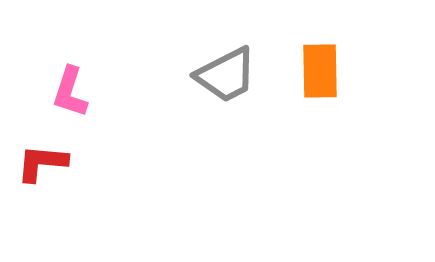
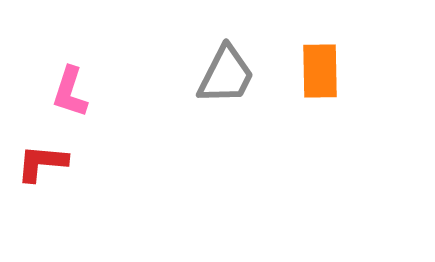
gray trapezoid: rotated 36 degrees counterclockwise
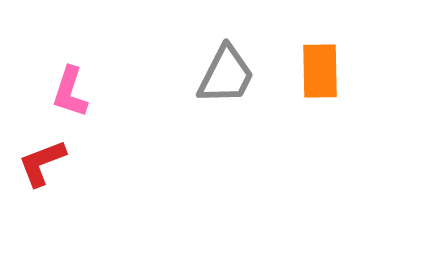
red L-shape: rotated 26 degrees counterclockwise
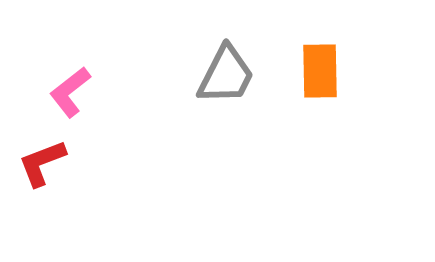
pink L-shape: rotated 34 degrees clockwise
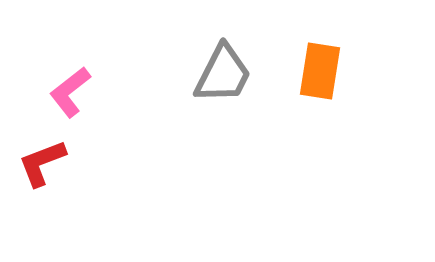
orange rectangle: rotated 10 degrees clockwise
gray trapezoid: moved 3 px left, 1 px up
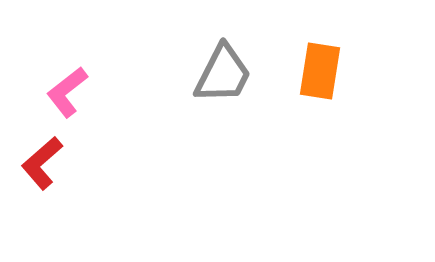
pink L-shape: moved 3 px left
red L-shape: rotated 20 degrees counterclockwise
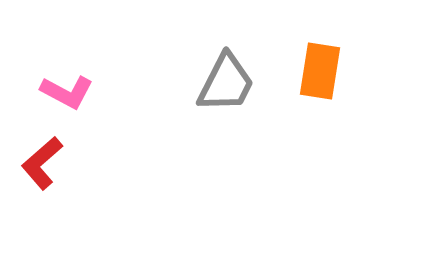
gray trapezoid: moved 3 px right, 9 px down
pink L-shape: rotated 114 degrees counterclockwise
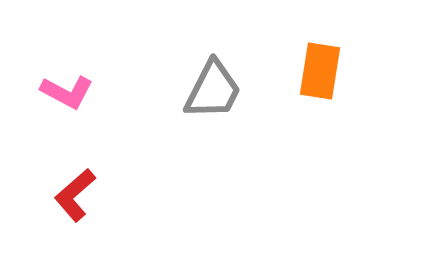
gray trapezoid: moved 13 px left, 7 px down
red L-shape: moved 33 px right, 32 px down
